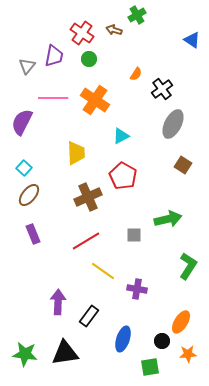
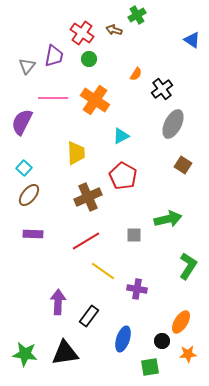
purple rectangle: rotated 66 degrees counterclockwise
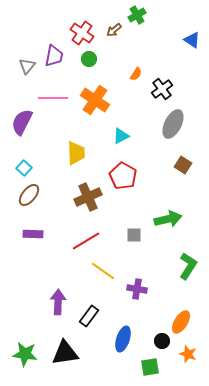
brown arrow: rotated 56 degrees counterclockwise
orange star: rotated 24 degrees clockwise
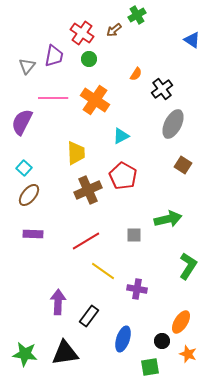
brown cross: moved 7 px up
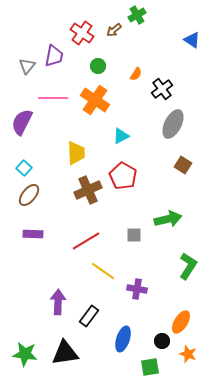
green circle: moved 9 px right, 7 px down
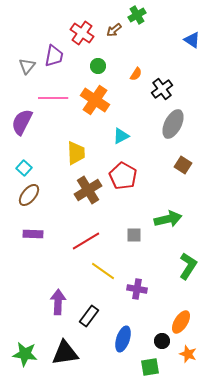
brown cross: rotated 8 degrees counterclockwise
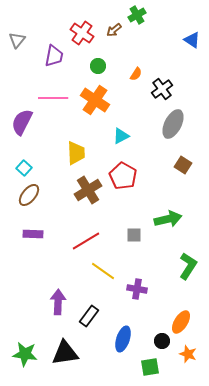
gray triangle: moved 10 px left, 26 px up
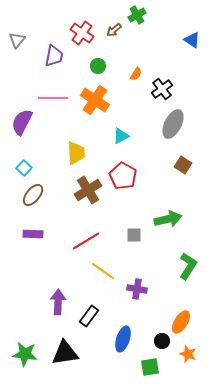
brown ellipse: moved 4 px right
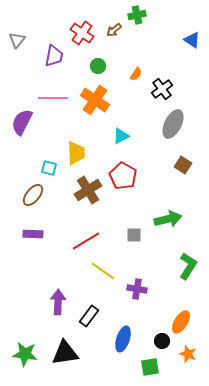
green cross: rotated 18 degrees clockwise
cyan square: moved 25 px right; rotated 28 degrees counterclockwise
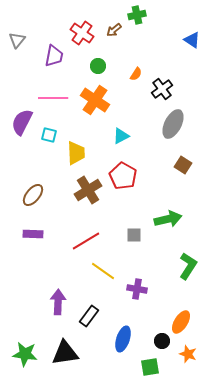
cyan square: moved 33 px up
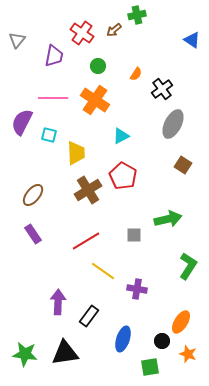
purple rectangle: rotated 54 degrees clockwise
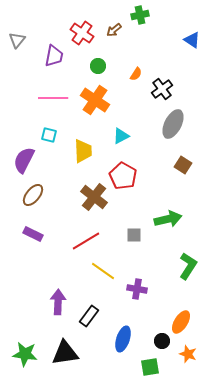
green cross: moved 3 px right
purple semicircle: moved 2 px right, 38 px down
yellow trapezoid: moved 7 px right, 2 px up
brown cross: moved 6 px right, 7 px down; rotated 20 degrees counterclockwise
purple rectangle: rotated 30 degrees counterclockwise
